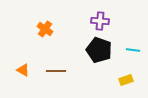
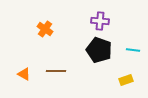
orange triangle: moved 1 px right, 4 px down
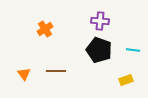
orange cross: rotated 21 degrees clockwise
orange triangle: rotated 24 degrees clockwise
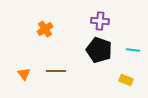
yellow rectangle: rotated 40 degrees clockwise
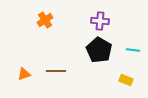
orange cross: moved 9 px up
black pentagon: rotated 10 degrees clockwise
orange triangle: rotated 48 degrees clockwise
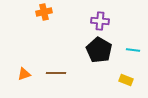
orange cross: moved 1 px left, 8 px up; rotated 21 degrees clockwise
brown line: moved 2 px down
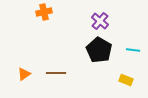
purple cross: rotated 36 degrees clockwise
orange triangle: rotated 16 degrees counterclockwise
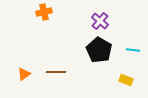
brown line: moved 1 px up
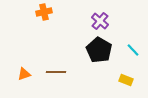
cyan line: rotated 40 degrees clockwise
orange triangle: rotated 16 degrees clockwise
